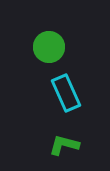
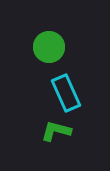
green L-shape: moved 8 px left, 14 px up
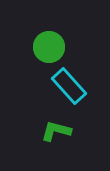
cyan rectangle: moved 3 px right, 7 px up; rotated 18 degrees counterclockwise
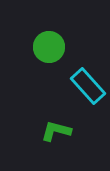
cyan rectangle: moved 19 px right
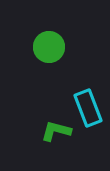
cyan rectangle: moved 22 px down; rotated 21 degrees clockwise
